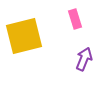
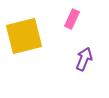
pink rectangle: moved 3 px left; rotated 42 degrees clockwise
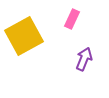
yellow square: rotated 15 degrees counterclockwise
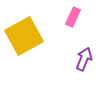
pink rectangle: moved 1 px right, 2 px up
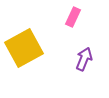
yellow square: moved 12 px down
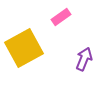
pink rectangle: moved 12 px left; rotated 30 degrees clockwise
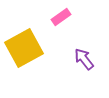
purple arrow: rotated 60 degrees counterclockwise
